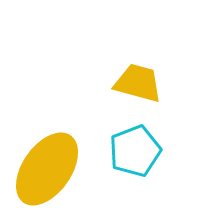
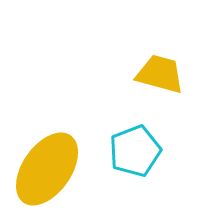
yellow trapezoid: moved 22 px right, 9 px up
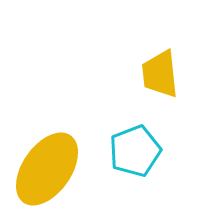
yellow trapezoid: rotated 111 degrees counterclockwise
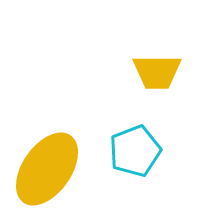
yellow trapezoid: moved 3 px left, 2 px up; rotated 84 degrees counterclockwise
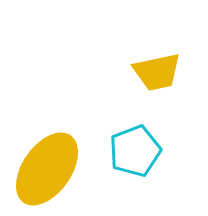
yellow trapezoid: rotated 12 degrees counterclockwise
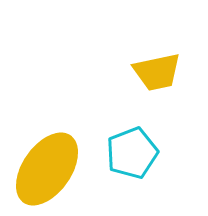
cyan pentagon: moved 3 px left, 2 px down
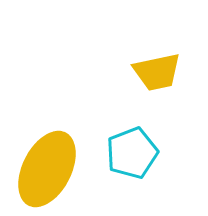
yellow ellipse: rotated 8 degrees counterclockwise
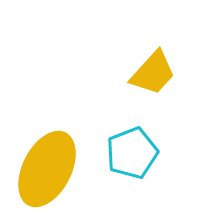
yellow trapezoid: moved 4 px left, 1 px down; rotated 36 degrees counterclockwise
